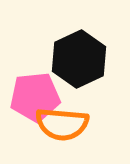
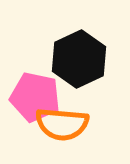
pink pentagon: rotated 18 degrees clockwise
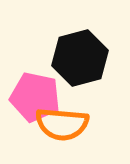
black hexagon: moved 1 px right, 1 px up; rotated 10 degrees clockwise
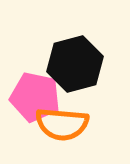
black hexagon: moved 5 px left, 6 px down
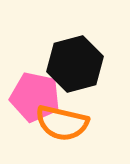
orange semicircle: moved 1 px up; rotated 8 degrees clockwise
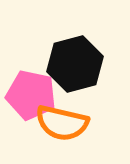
pink pentagon: moved 4 px left, 2 px up
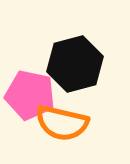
pink pentagon: moved 1 px left
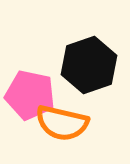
black hexagon: moved 14 px right, 1 px down; rotated 4 degrees counterclockwise
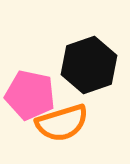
orange semicircle: rotated 30 degrees counterclockwise
